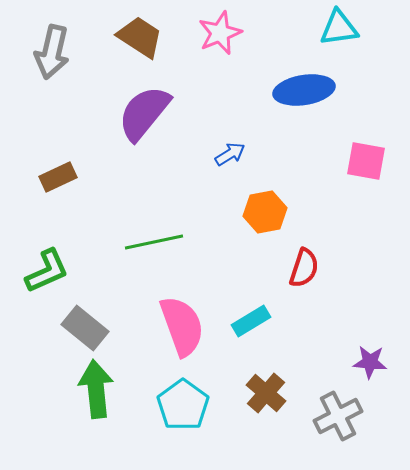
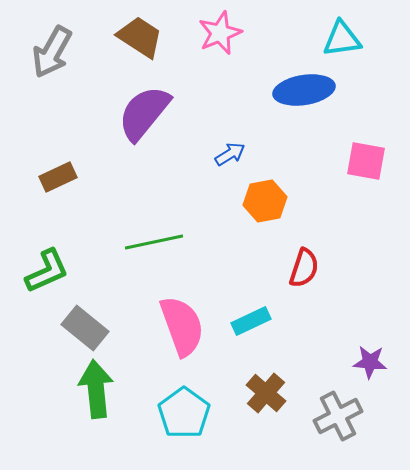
cyan triangle: moved 3 px right, 11 px down
gray arrow: rotated 16 degrees clockwise
orange hexagon: moved 11 px up
cyan rectangle: rotated 6 degrees clockwise
cyan pentagon: moved 1 px right, 8 px down
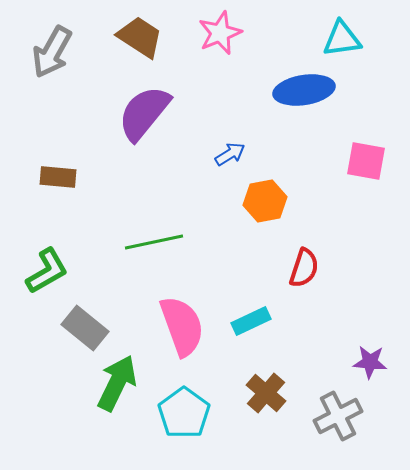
brown rectangle: rotated 30 degrees clockwise
green L-shape: rotated 6 degrees counterclockwise
green arrow: moved 21 px right, 6 px up; rotated 32 degrees clockwise
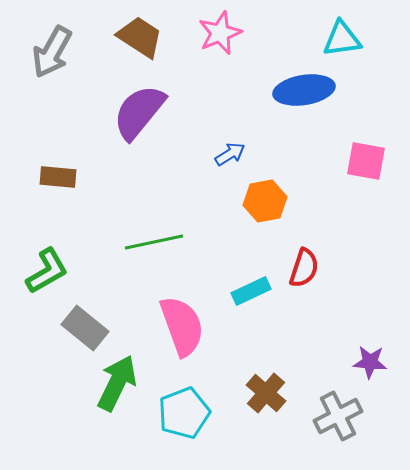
purple semicircle: moved 5 px left, 1 px up
cyan rectangle: moved 30 px up
cyan pentagon: rotated 15 degrees clockwise
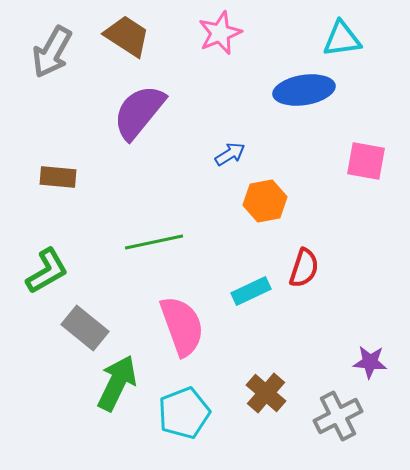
brown trapezoid: moved 13 px left, 1 px up
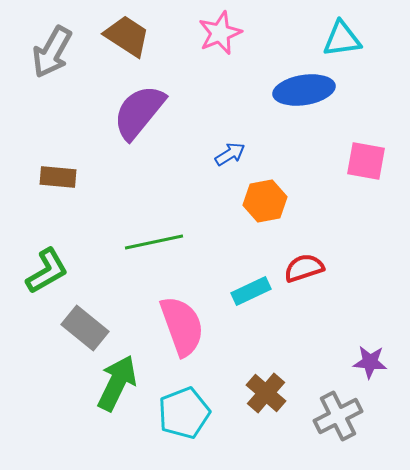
red semicircle: rotated 126 degrees counterclockwise
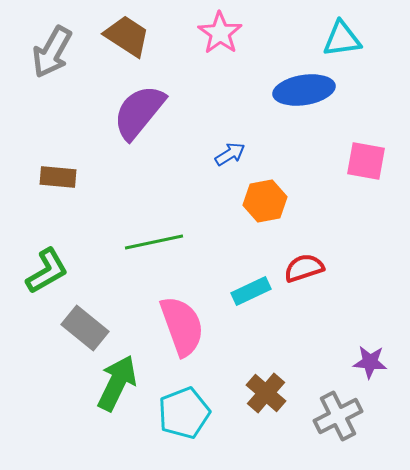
pink star: rotated 15 degrees counterclockwise
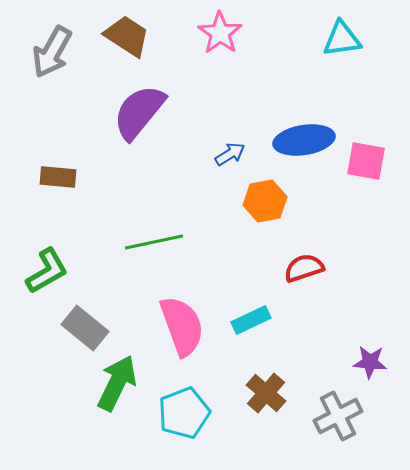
blue ellipse: moved 50 px down
cyan rectangle: moved 29 px down
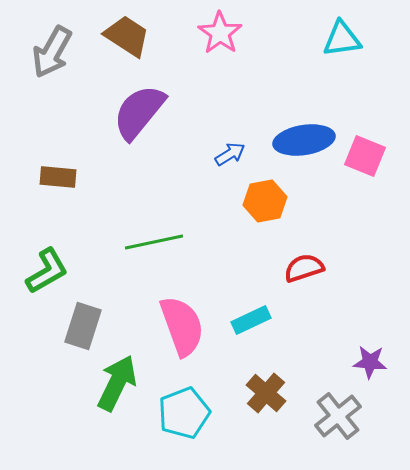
pink square: moved 1 px left, 5 px up; rotated 12 degrees clockwise
gray rectangle: moved 2 px left, 2 px up; rotated 69 degrees clockwise
gray cross: rotated 12 degrees counterclockwise
